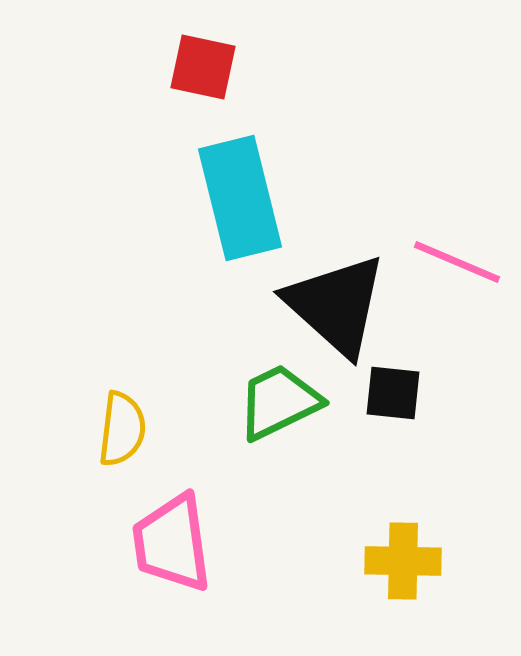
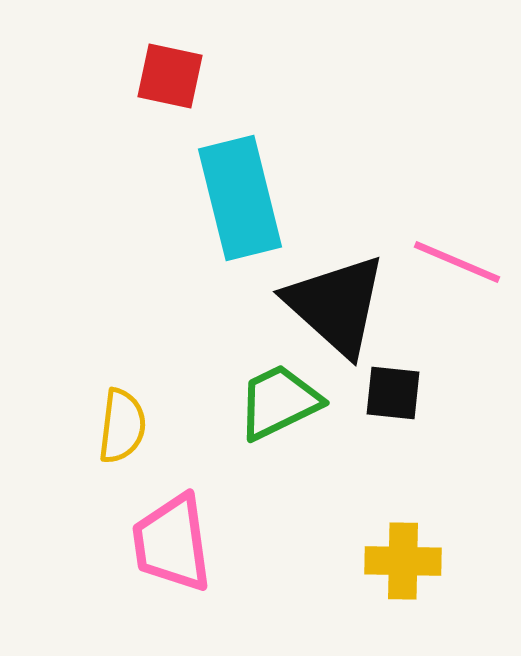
red square: moved 33 px left, 9 px down
yellow semicircle: moved 3 px up
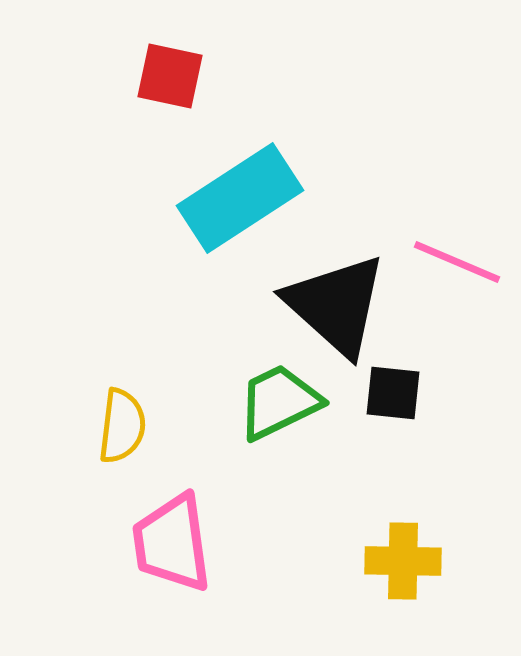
cyan rectangle: rotated 71 degrees clockwise
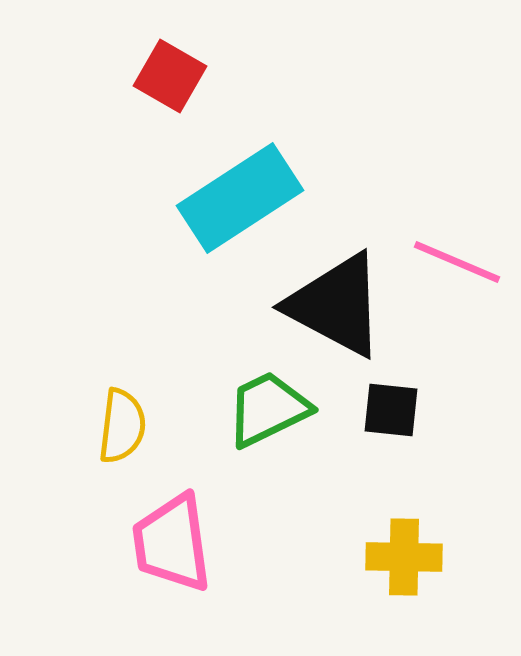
red square: rotated 18 degrees clockwise
black triangle: rotated 14 degrees counterclockwise
black square: moved 2 px left, 17 px down
green trapezoid: moved 11 px left, 7 px down
yellow cross: moved 1 px right, 4 px up
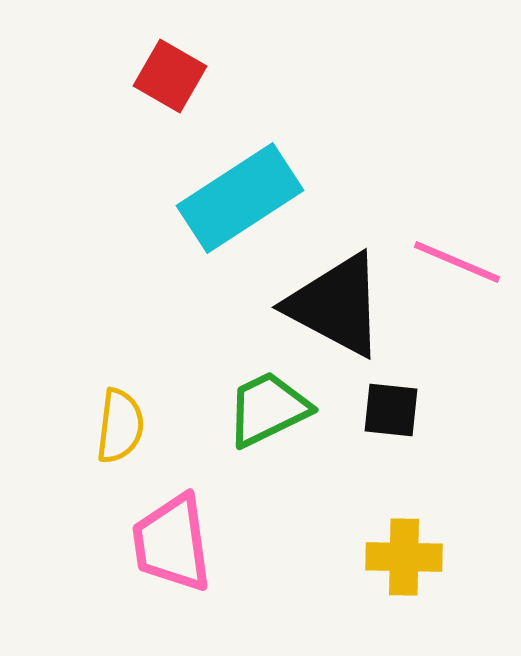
yellow semicircle: moved 2 px left
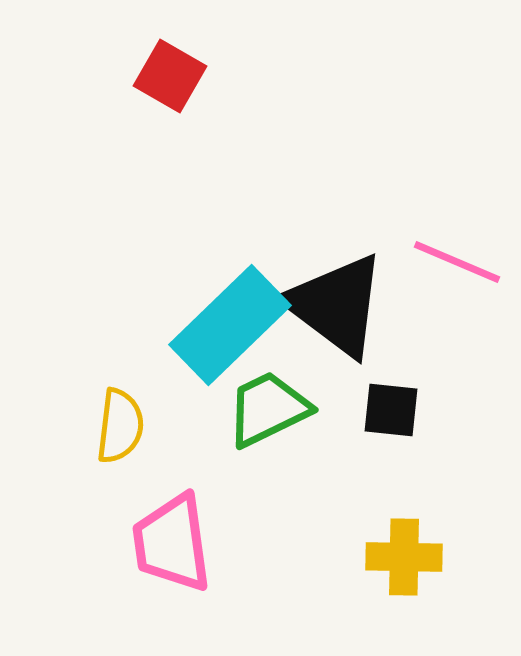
cyan rectangle: moved 10 px left, 127 px down; rotated 11 degrees counterclockwise
black triangle: rotated 9 degrees clockwise
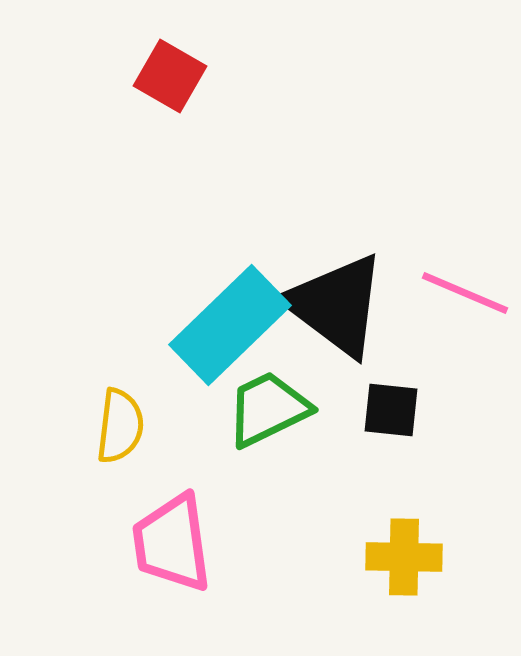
pink line: moved 8 px right, 31 px down
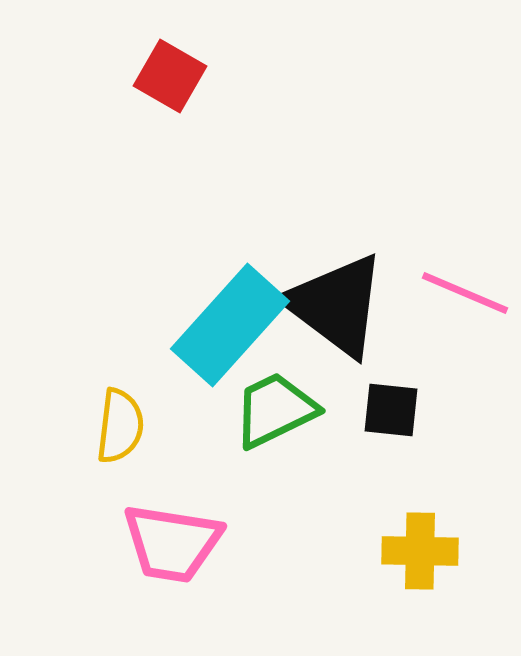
cyan rectangle: rotated 4 degrees counterclockwise
green trapezoid: moved 7 px right, 1 px down
pink trapezoid: rotated 73 degrees counterclockwise
yellow cross: moved 16 px right, 6 px up
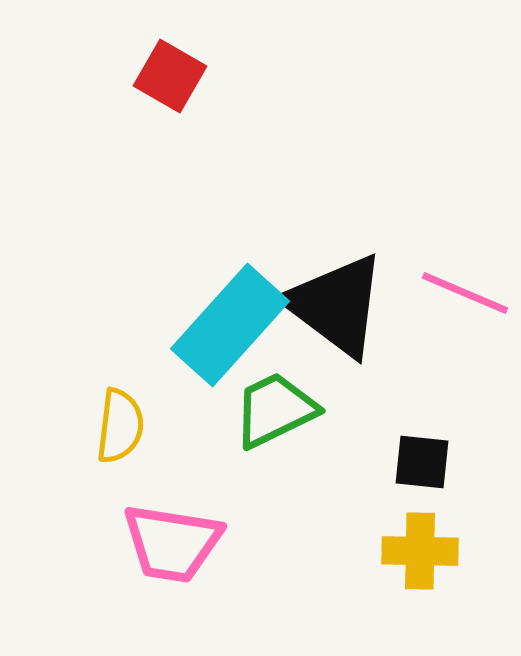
black square: moved 31 px right, 52 px down
